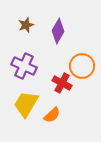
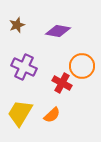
brown star: moved 9 px left
purple diamond: rotated 70 degrees clockwise
purple cross: moved 1 px down
yellow trapezoid: moved 6 px left, 9 px down
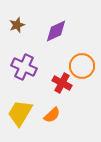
purple diamond: moved 2 px left; rotated 35 degrees counterclockwise
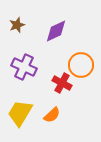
orange circle: moved 1 px left, 1 px up
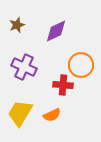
red cross: moved 1 px right, 2 px down; rotated 24 degrees counterclockwise
orange semicircle: rotated 18 degrees clockwise
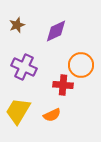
yellow trapezoid: moved 2 px left, 2 px up
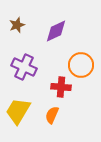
red cross: moved 2 px left, 2 px down
orange semicircle: rotated 138 degrees clockwise
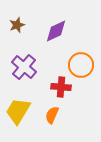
purple cross: rotated 15 degrees clockwise
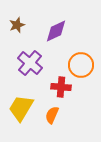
purple cross: moved 6 px right, 4 px up
yellow trapezoid: moved 3 px right, 3 px up
